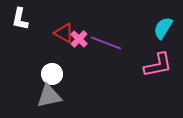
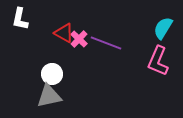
pink L-shape: moved 4 px up; rotated 124 degrees clockwise
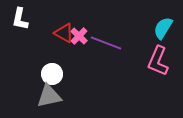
pink cross: moved 3 px up
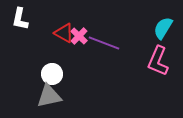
purple line: moved 2 px left
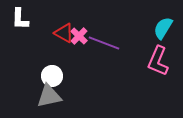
white L-shape: rotated 10 degrees counterclockwise
white circle: moved 2 px down
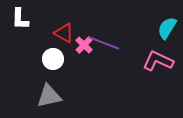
cyan semicircle: moved 4 px right
pink cross: moved 5 px right, 9 px down
pink L-shape: rotated 92 degrees clockwise
white circle: moved 1 px right, 17 px up
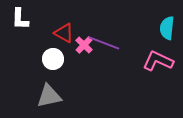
cyan semicircle: rotated 25 degrees counterclockwise
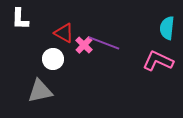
gray triangle: moved 9 px left, 5 px up
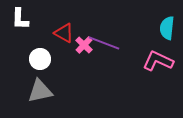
white circle: moved 13 px left
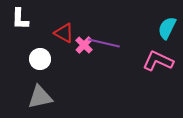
cyan semicircle: rotated 20 degrees clockwise
purple line: rotated 8 degrees counterclockwise
gray triangle: moved 6 px down
